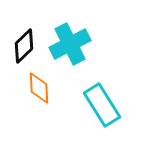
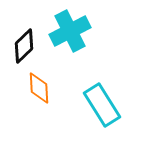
cyan cross: moved 13 px up
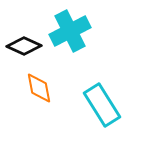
black diamond: rotated 68 degrees clockwise
orange diamond: rotated 8 degrees counterclockwise
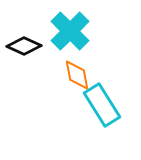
cyan cross: rotated 18 degrees counterclockwise
orange diamond: moved 38 px right, 13 px up
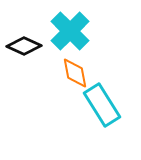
orange diamond: moved 2 px left, 2 px up
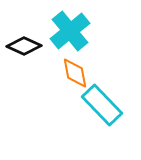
cyan cross: rotated 6 degrees clockwise
cyan rectangle: rotated 12 degrees counterclockwise
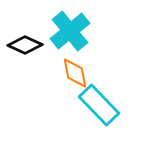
black diamond: moved 1 px right, 1 px up
cyan rectangle: moved 3 px left
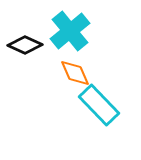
orange diamond: rotated 12 degrees counterclockwise
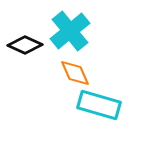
cyan rectangle: rotated 30 degrees counterclockwise
